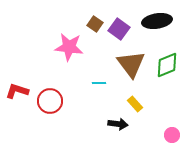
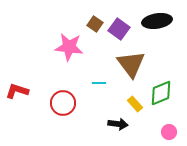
green diamond: moved 6 px left, 28 px down
red circle: moved 13 px right, 2 px down
pink circle: moved 3 px left, 3 px up
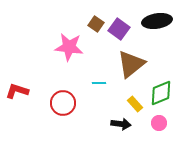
brown square: moved 1 px right
brown triangle: rotated 28 degrees clockwise
black arrow: moved 3 px right
pink circle: moved 10 px left, 9 px up
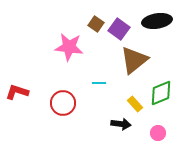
brown triangle: moved 3 px right, 4 px up
red L-shape: moved 1 px down
pink circle: moved 1 px left, 10 px down
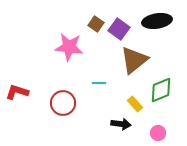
green diamond: moved 3 px up
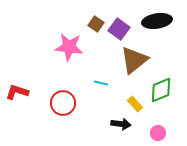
cyan line: moved 2 px right; rotated 16 degrees clockwise
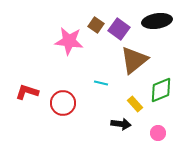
brown square: moved 1 px down
pink star: moved 6 px up
red L-shape: moved 10 px right
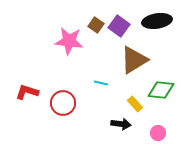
purple square: moved 3 px up
brown triangle: rotated 8 degrees clockwise
green diamond: rotated 28 degrees clockwise
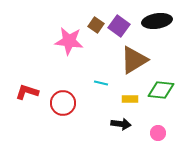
yellow rectangle: moved 5 px left, 5 px up; rotated 49 degrees counterclockwise
